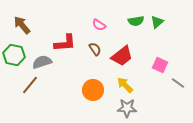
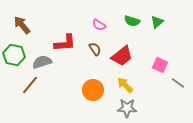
green semicircle: moved 4 px left; rotated 28 degrees clockwise
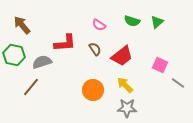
brown line: moved 1 px right, 2 px down
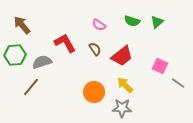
red L-shape: rotated 115 degrees counterclockwise
green hexagon: moved 1 px right; rotated 15 degrees counterclockwise
pink square: moved 1 px down
orange circle: moved 1 px right, 2 px down
gray star: moved 5 px left
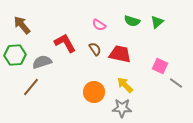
red trapezoid: moved 2 px left, 2 px up; rotated 130 degrees counterclockwise
gray line: moved 2 px left
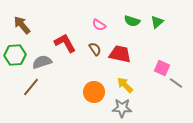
pink square: moved 2 px right, 2 px down
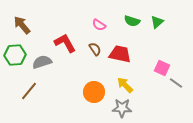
brown line: moved 2 px left, 4 px down
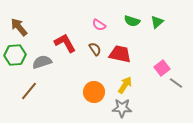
brown arrow: moved 3 px left, 2 px down
pink square: rotated 28 degrees clockwise
yellow arrow: rotated 78 degrees clockwise
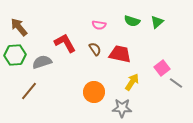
pink semicircle: rotated 24 degrees counterclockwise
yellow arrow: moved 7 px right, 3 px up
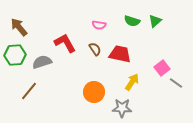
green triangle: moved 2 px left, 1 px up
